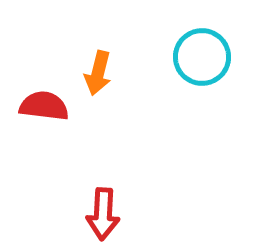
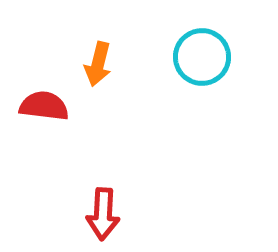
orange arrow: moved 9 px up
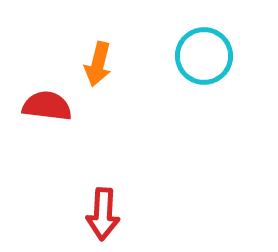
cyan circle: moved 2 px right, 1 px up
red semicircle: moved 3 px right
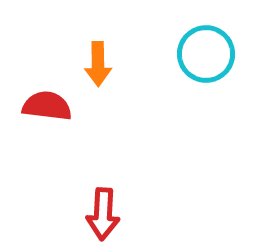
cyan circle: moved 2 px right, 2 px up
orange arrow: rotated 15 degrees counterclockwise
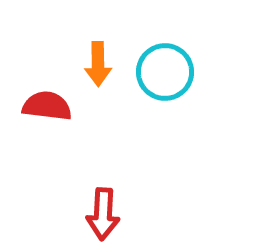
cyan circle: moved 41 px left, 18 px down
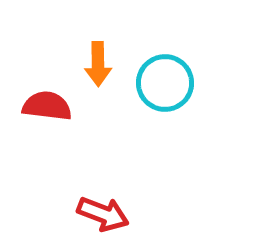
cyan circle: moved 11 px down
red arrow: rotated 72 degrees counterclockwise
